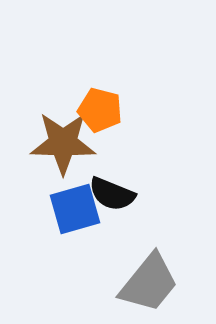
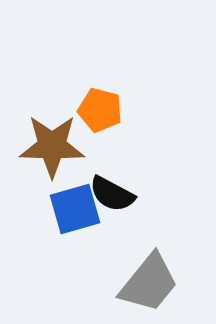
brown star: moved 11 px left, 3 px down
black semicircle: rotated 6 degrees clockwise
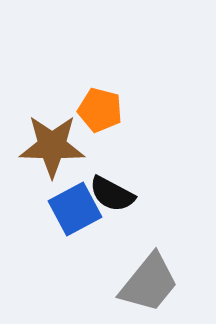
blue square: rotated 12 degrees counterclockwise
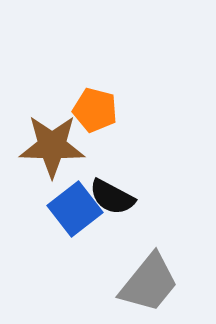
orange pentagon: moved 5 px left
black semicircle: moved 3 px down
blue square: rotated 10 degrees counterclockwise
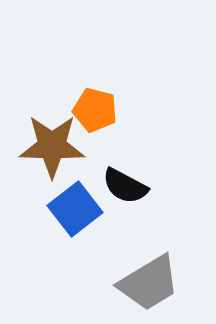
black semicircle: moved 13 px right, 11 px up
gray trapezoid: rotated 20 degrees clockwise
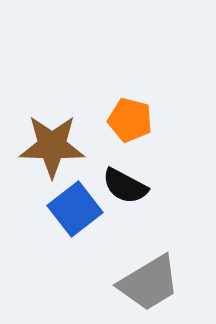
orange pentagon: moved 35 px right, 10 px down
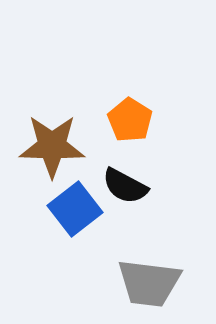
orange pentagon: rotated 18 degrees clockwise
gray trapezoid: rotated 38 degrees clockwise
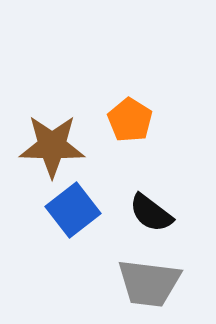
black semicircle: moved 26 px right, 27 px down; rotated 9 degrees clockwise
blue square: moved 2 px left, 1 px down
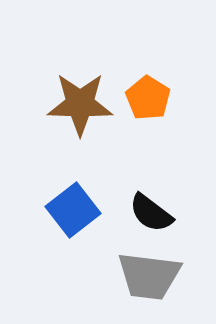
orange pentagon: moved 18 px right, 22 px up
brown star: moved 28 px right, 42 px up
gray trapezoid: moved 7 px up
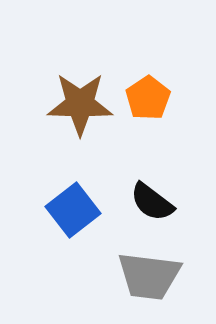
orange pentagon: rotated 6 degrees clockwise
black semicircle: moved 1 px right, 11 px up
